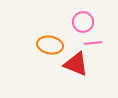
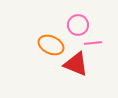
pink circle: moved 5 px left, 3 px down
orange ellipse: moved 1 px right; rotated 15 degrees clockwise
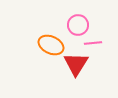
red triangle: rotated 40 degrees clockwise
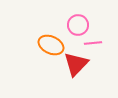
red triangle: rotated 12 degrees clockwise
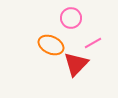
pink circle: moved 7 px left, 7 px up
pink line: rotated 24 degrees counterclockwise
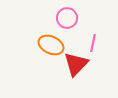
pink circle: moved 4 px left
pink line: rotated 48 degrees counterclockwise
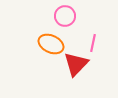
pink circle: moved 2 px left, 2 px up
orange ellipse: moved 1 px up
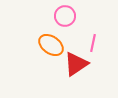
orange ellipse: moved 1 px down; rotated 10 degrees clockwise
red triangle: rotated 12 degrees clockwise
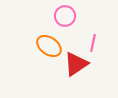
orange ellipse: moved 2 px left, 1 px down
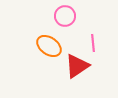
pink line: rotated 18 degrees counterclockwise
red triangle: moved 1 px right, 2 px down
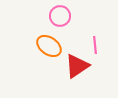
pink circle: moved 5 px left
pink line: moved 2 px right, 2 px down
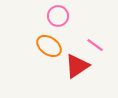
pink circle: moved 2 px left
pink line: rotated 48 degrees counterclockwise
